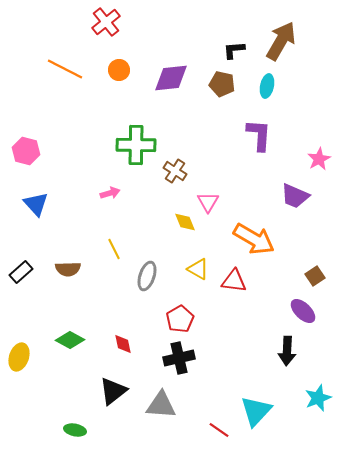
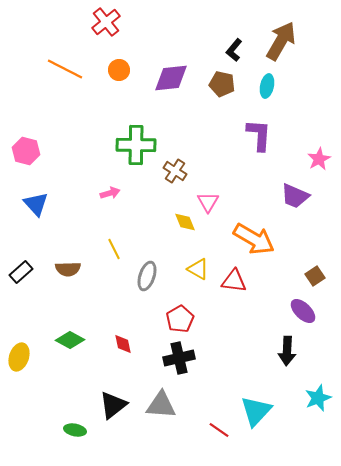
black L-shape: rotated 45 degrees counterclockwise
black triangle: moved 14 px down
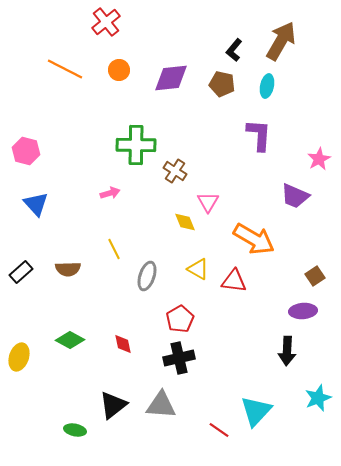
purple ellipse: rotated 48 degrees counterclockwise
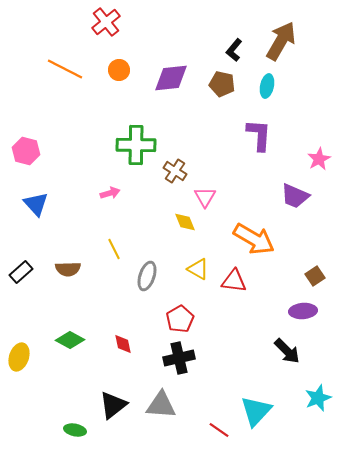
pink triangle: moved 3 px left, 5 px up
black arrow: rotated 48 degrees counterclockwise
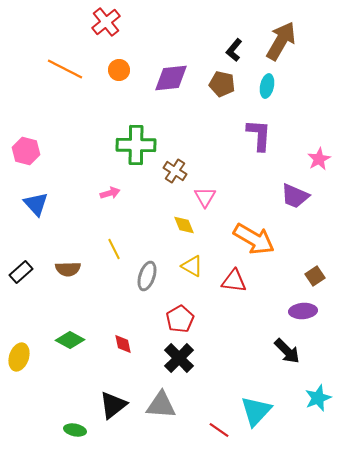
yellow diamond: moved 1 px left, 3 px down
yellow triangle: moved 6 px left, 3 px up
black cross: rotated 32 degrees counterclockwise
